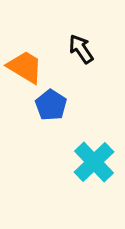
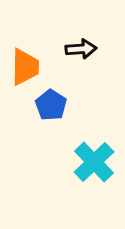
black arrow: rotated 120 degrees clockwise
orange trapezoid: rotated 60 degrees clockwise
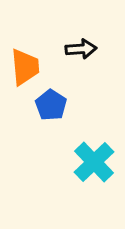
orange trapezoid: rotated 6 degrees counterclockwise
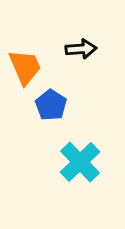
orange trapezoid: rotated 18 degrees counterclockwise
cyan cross: moved 14 px left
